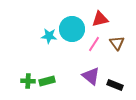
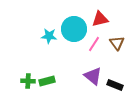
cyan circle: moved 2 px right
purple triangle: moved 2 px right
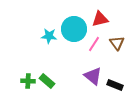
green rectangle: rotated 56 degrees clockwise
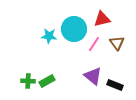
red triangle: moved 2 px right
green rectangle: rotated 70 degrees counterclockwise
